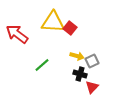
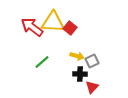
red arrow: moved 15 px right, 7 px up
green line: moved 3 px up
black cross: rotated 16 degrees counterclockwise
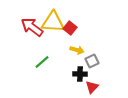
yellow arrow: moved 6 px up
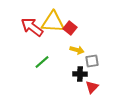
gray square: rotated 16 degrees clockwise
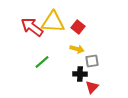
red square: moved 8 px right, 1 px up
yellow arrow: moved 1 px up
